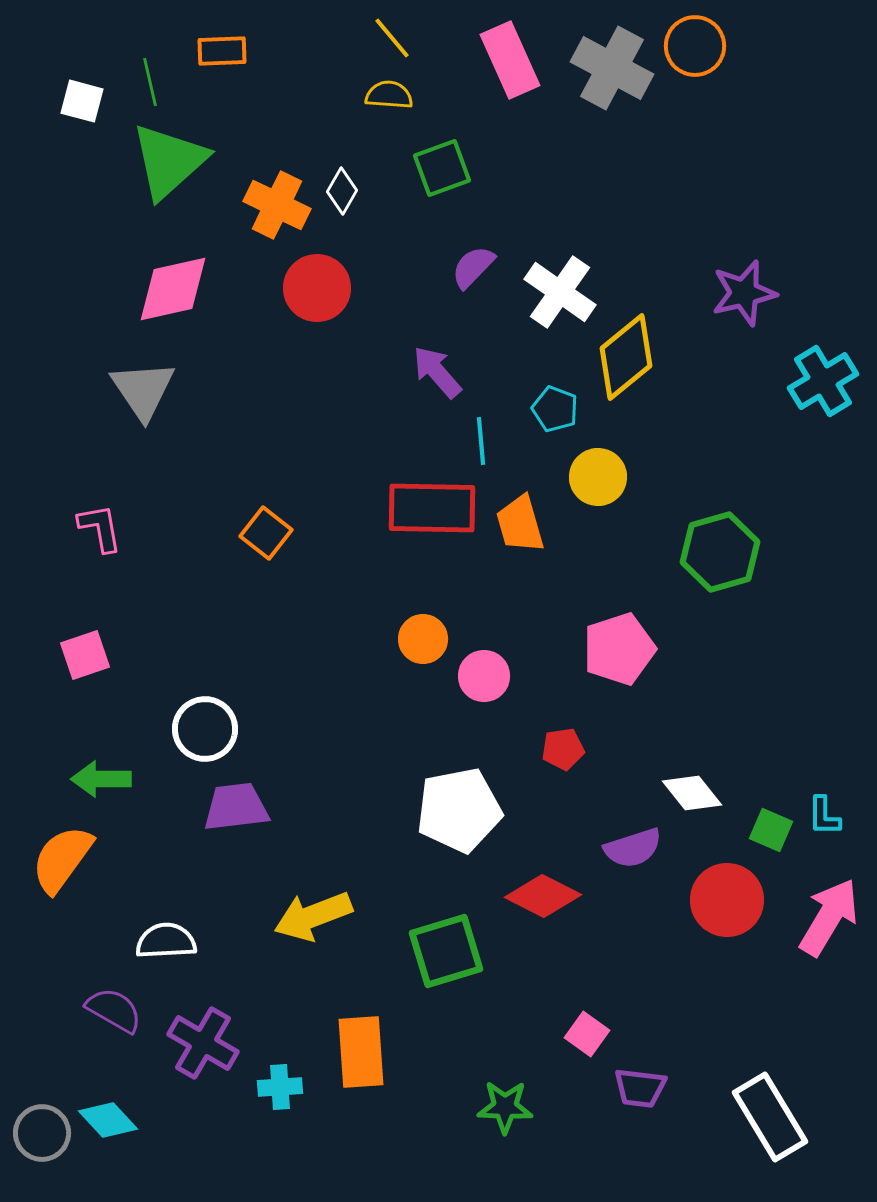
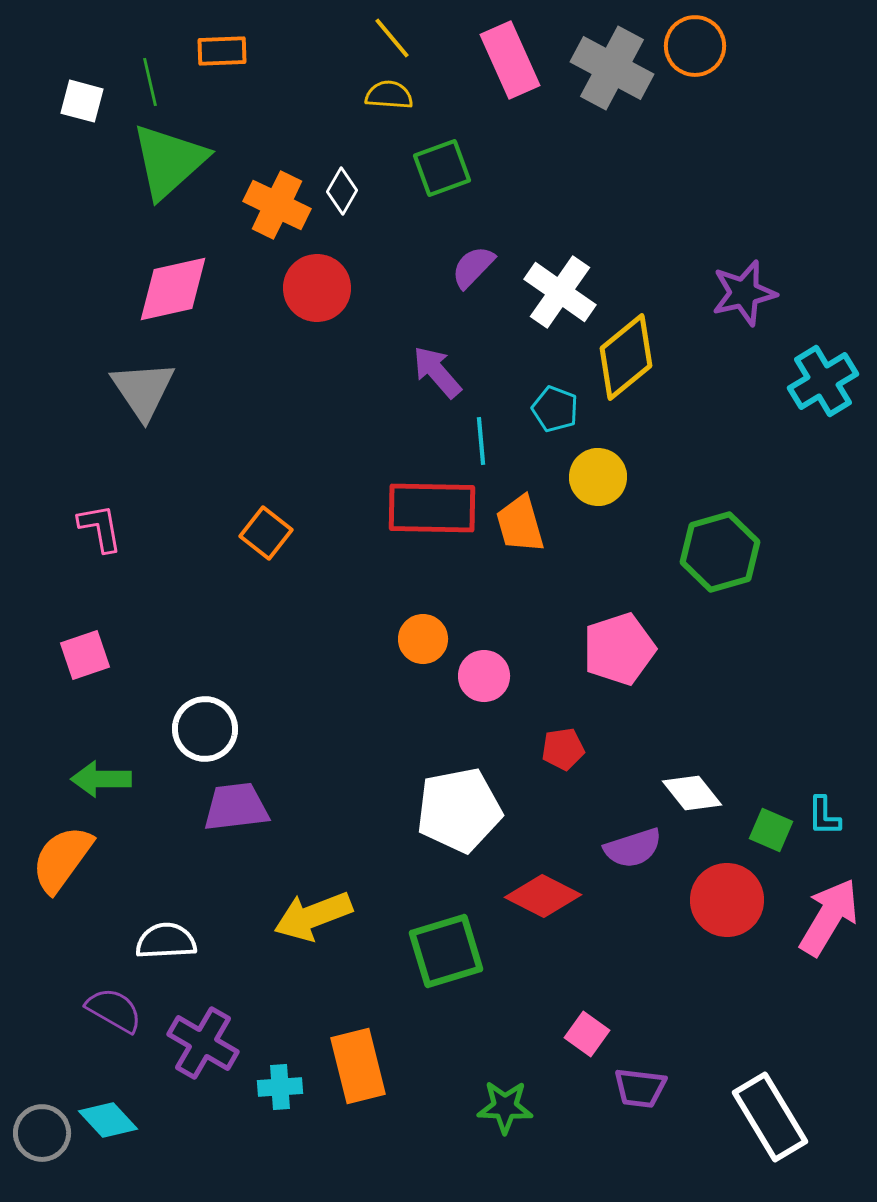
orange rectangle at (361, 1052): moved 3 px left, 14 px down; rotated 10 degrees counterclockwise
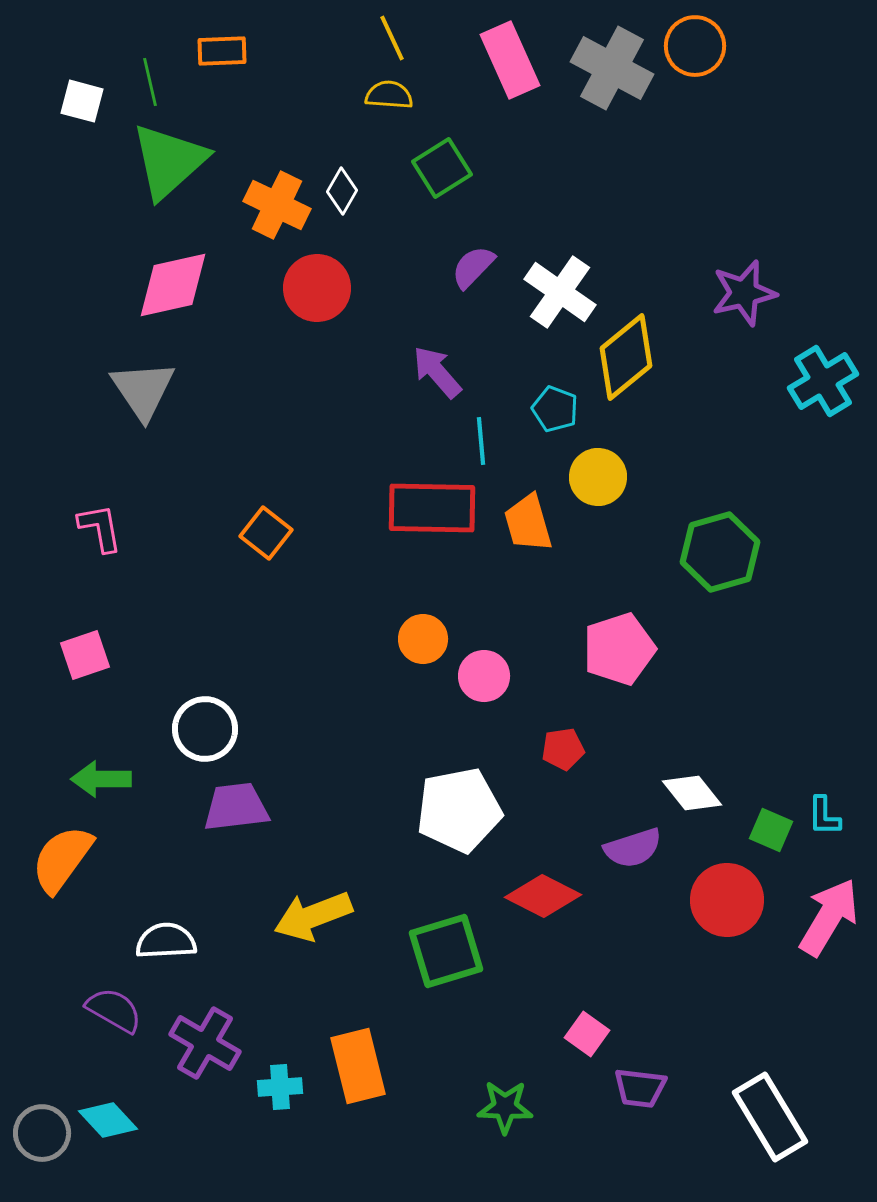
yellow line at (392, 38): rotated 15 degrees clockwise
green square at (442, 168): rotated 12 degrees counterclockwise
pink diamond at (173, 289): moved 4 px up
orange trapezoid at (520, 524): moved 8 px right, 1 px up
purple cross at (203, 1043): moved 2 px right
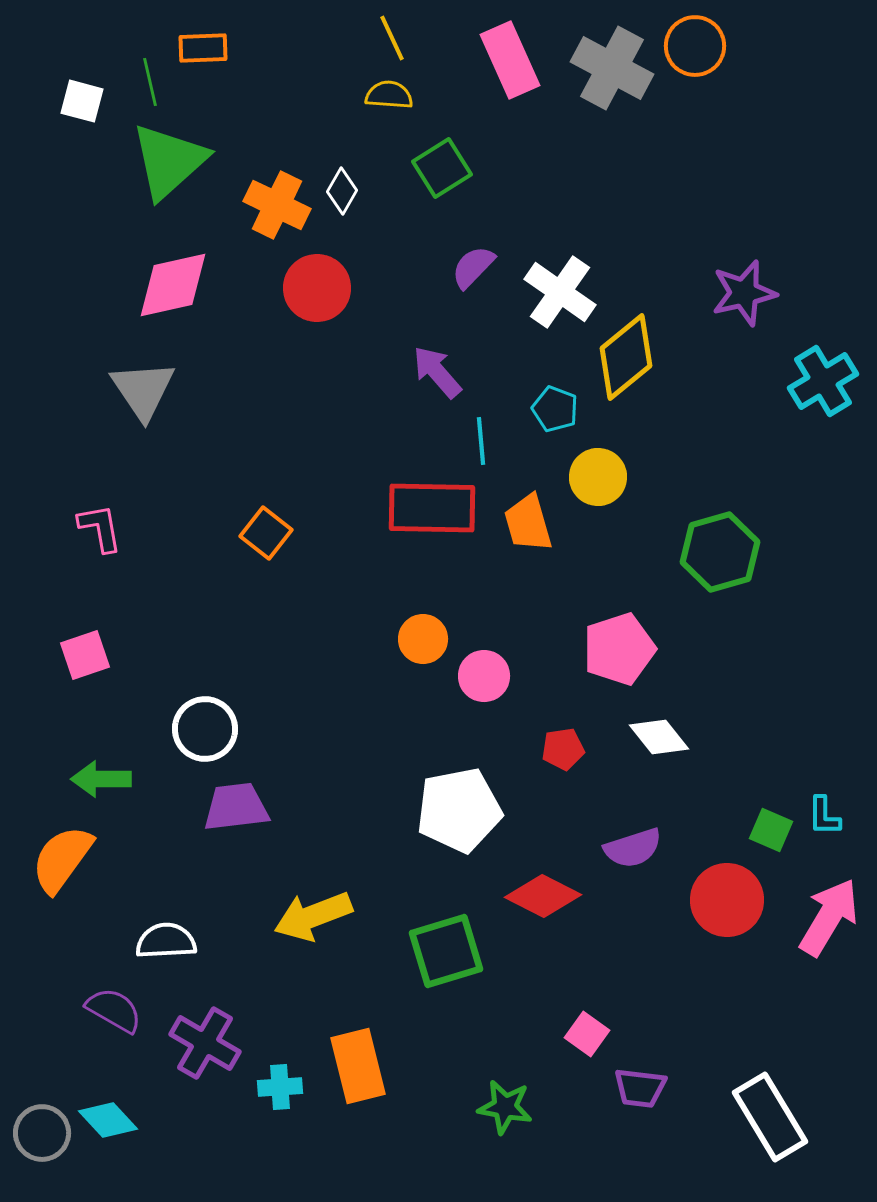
orange rectangle at (222, 51): moved 19 px left, 3 px up
white diamond at (692, 793): moved 33 px left, 56 px up
green star at (505, 1107): rotated 8 degrees clockwise
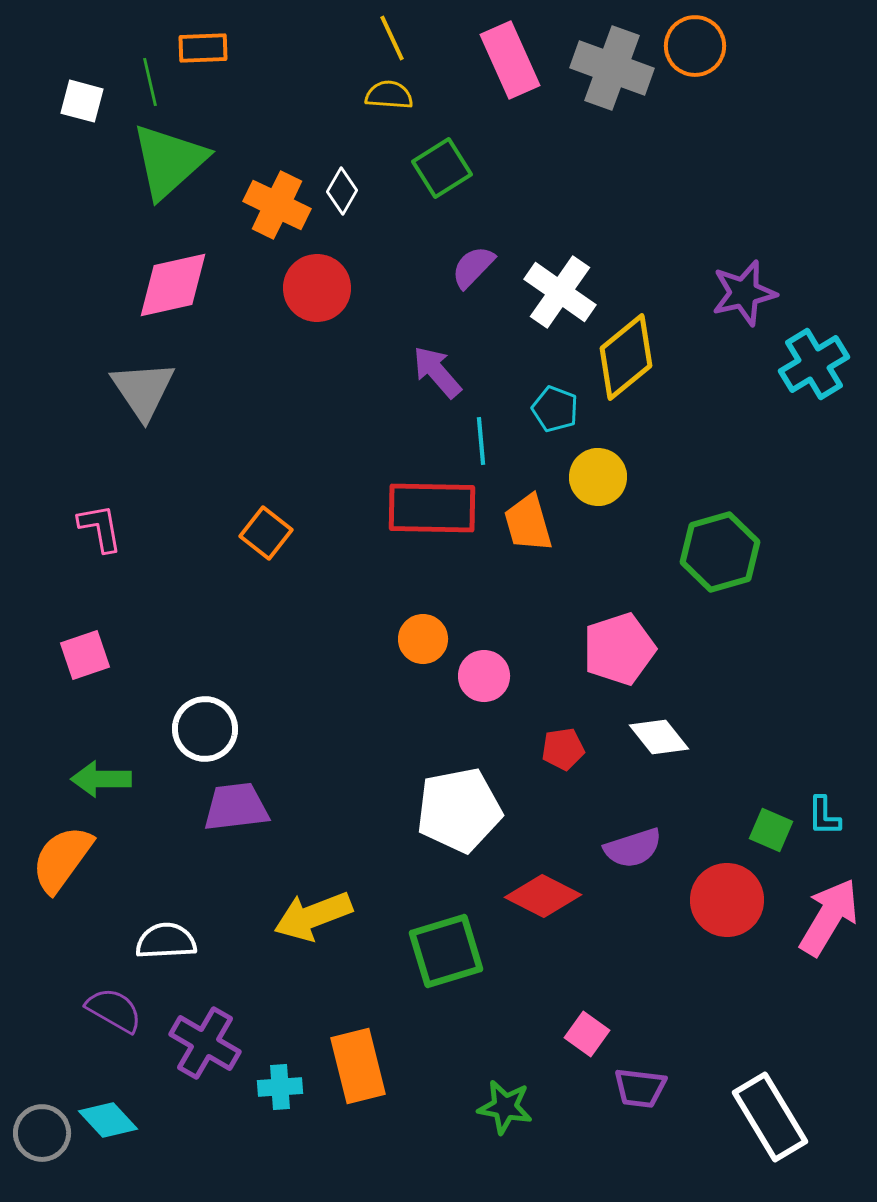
gray cross at (612, 68): rotated 8 degrees counterclockwise
cyan cross at (823, 381): moved 9 px left, 17 px up
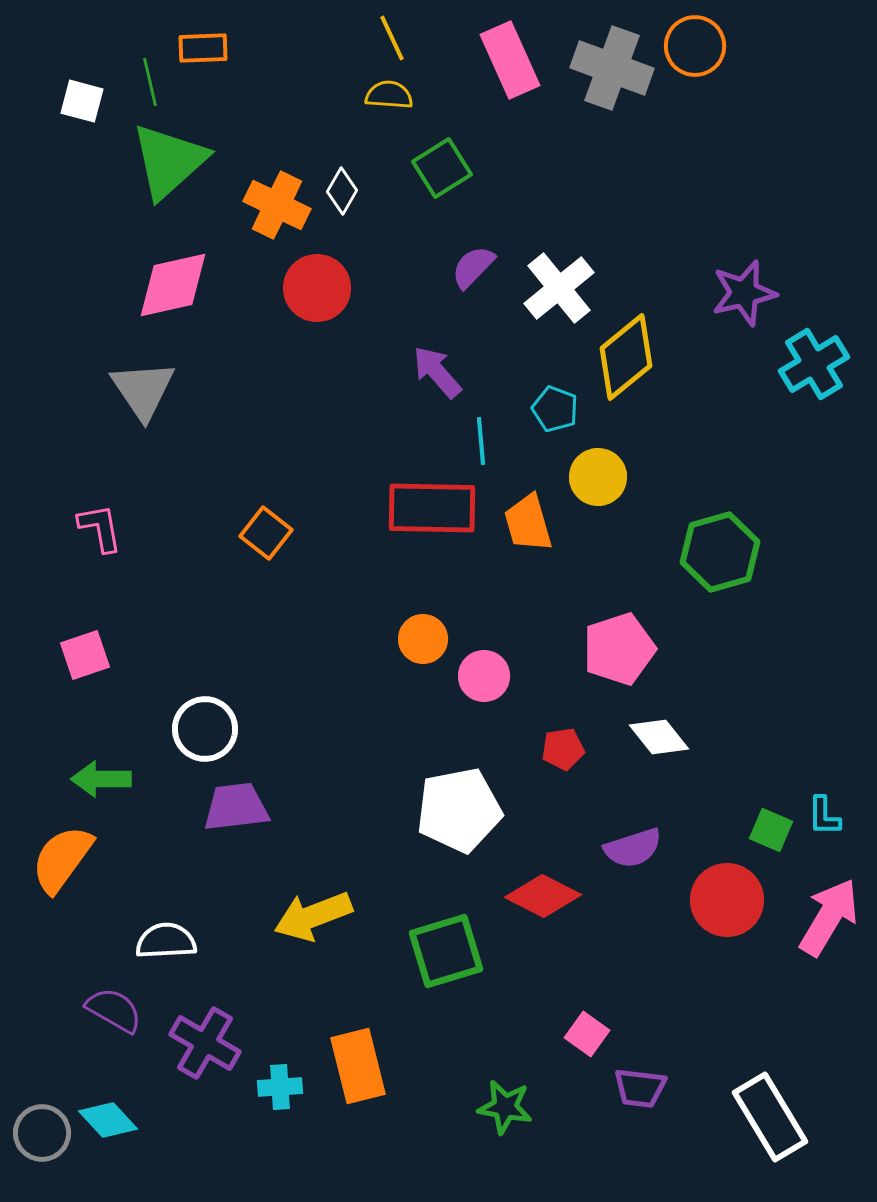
white cross at (560, 292): moved 1 px left, 4 px up; rotated 16 degrees clockwise
